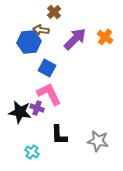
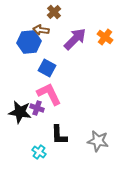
cyan cross: moved 7 px right
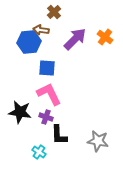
blue square: rotated 24 degrees counterclockwise
purple cross: moved 9 px right, 9 px down
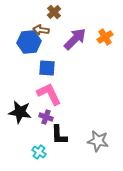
orange cross: rotated 21 degrees clockwise
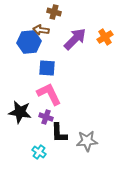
brown cross: rotated 32 degrees counterclockwise
black L-shape: moved 2 px up
gray star: moved 11 px left; rotated 15 degrees counterclockwise
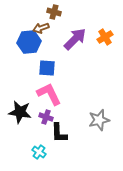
brown arrow: moved 2 px up; rotated 28 degrees counterclockwise
gray star: moved 12 px right, 21 px up; rotated 10 degrees counterclockwise
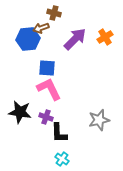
brown cross: moved 1 px down
blue hexagon: moved 1 px left, 3 px up
pink L-shape: moved 5 px up
cyan cross: moved 23 px right, 7 px down
